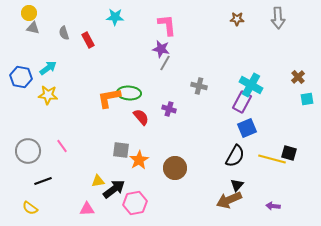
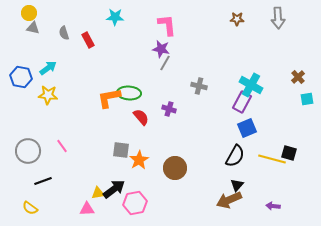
yellow triangle: moved 12 px down
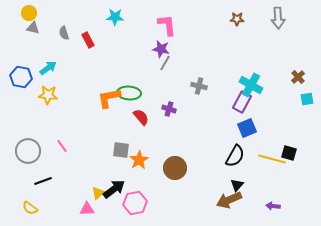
yellow triangle: rotated 32 degrees counterclockwise
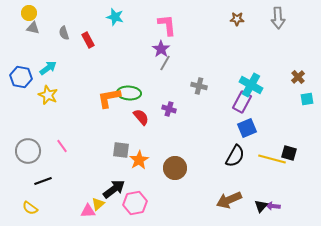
cyan star: rotated 12 degrees clockwise
purple star: rotated 24 degrees clockwise
yellow star: rotated 18 degrees clockwise
black triangle: moved 24 px right, 21 px down
yellow triangle: moved 11 px down
pink triangle: moved 1 px right, 2 px down
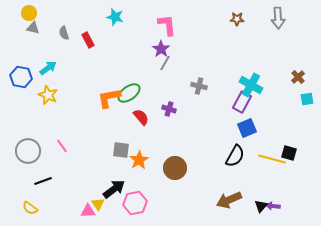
green ellipse: rotated 40 degrees counterclockwise
yellow triangle: rotated 24 degrees counterclockwise
